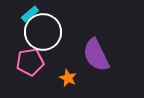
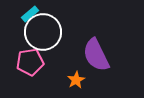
orange star: moved 8 px right, 2 px down; rotated 18 degrees clockwise
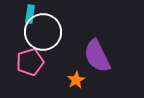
cyan rectangle: rotated 42 degrees counterclockwise
purple semicircle: moved 1 px right, 1 px down
pink pentagon: rotated 8 degrees counterclockwise
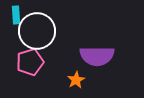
cyan rectangle: moved 14 px left, 1 px down; rotated 12 degrees counterclockwise
white circle: moved 6 px left, 1 px up
purple semicircle: rotated 64 degrees counterclockwise
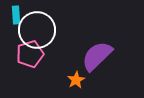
white circle: moved 1 px up
purple semicircle: rotated 136 degrees clockwise
pink pentagon: moved 8 px up
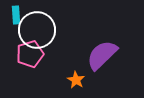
purple semicircle: moved 5 px right, 1 px up
orange star: rotated 12 degrees counterclockwise
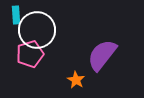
purple semicircle: rotated 8 degrees counterclockwise
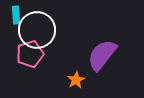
orange star: rotated 12 degrees clockwise
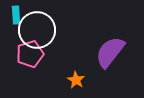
purple semicircle: moved 8 px right, 3 px up
orange star: rotated 12 degrees counterclockwise
